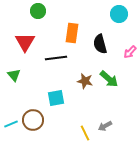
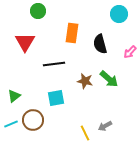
black line: moved 2 px left, 6 px down
green triangle: moved 21 px down; rotated 32 degrees clockwise
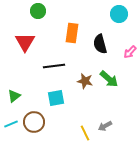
black line: moved 2 px down
brown circle: moved 1 px right, 2 px down
